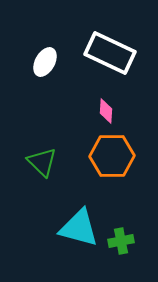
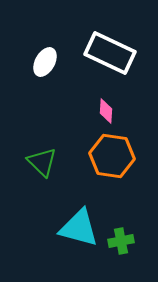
orange hexagon: rotated 9 degrees clockwise
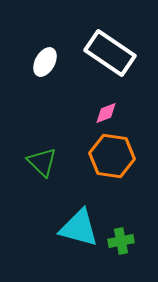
white rectangle: rotated 9 degrees clockwise
pink diamond: moved 2 px down; rotated 65 degrees clockwise
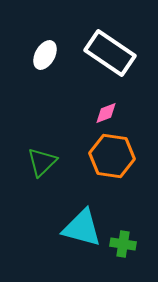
white ellipse: moved 7 px up
green triangle: rotated 32 degrees clockwise
cyan triangle: moved 3 px right
green cross: moved 2 px right, 3 px down; rotated 20 degrees clockwise
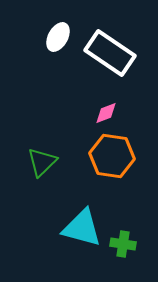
white ellipse: moved 13 px right, 18 px up
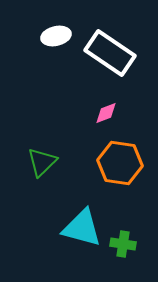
white ellipse: moved 2 px left, 1 px up; rotated 48 degrees clockwise
orange hexagon: moved 8 px right, 7 px down
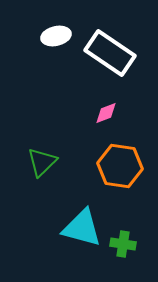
orange hexagon: moved 3 px down
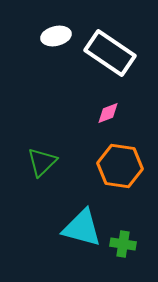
pink diamond: moved 2 px right
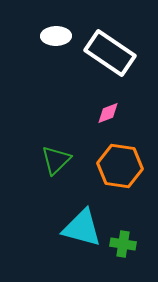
white ellipse: rotated 12 degrees clockwise
green triangle: moved 14 px right, 2 px up
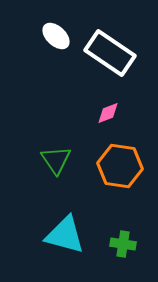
white ellipse: rotated 44 degrees clockwise
green triangle: rotated 20 degrees counterclockwise
cyan triangle: moved 17 px left, 7 px down
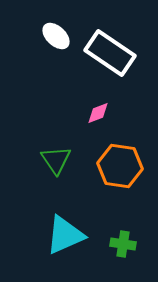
pink diamond: moved 10 px left
cyan triangle: rotated 39 degrees counterclockwise
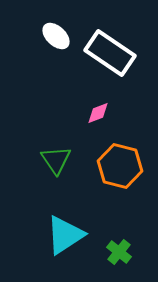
orange hexagon: rotated 6 degrees clockwise
cyan triangle: rotated 9 degrees counterclockwise
green cross: moved 4 px left, 8 px down; rotated 30 degrees clockwise
